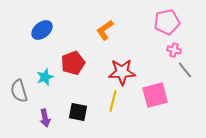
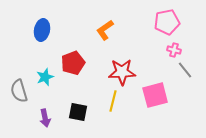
blue ellipse: rotated 40 degrees counterclockwise
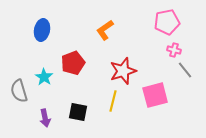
red star: moved 1 px right, 1 px up; rotated 16 degrees counterclockwise
cyan star: moved 1 px left; rotated 18 degrees counterclockwise
